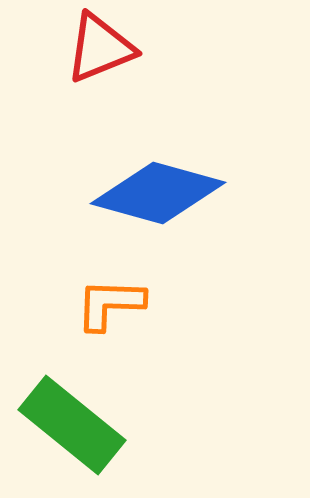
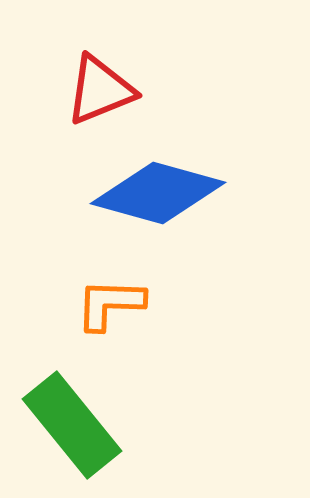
red triangle: moved 42 px down
green rectangle: rotated 12 degrees clockwise
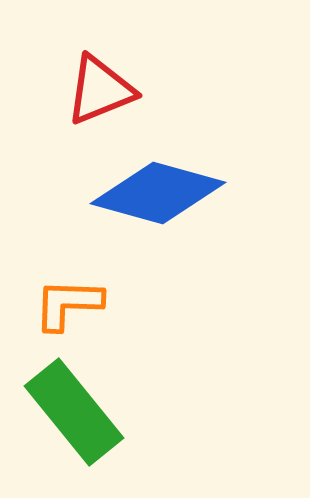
orange L-shape: moved 42 px left
green rectangle: moved 2 px right, 13 px up
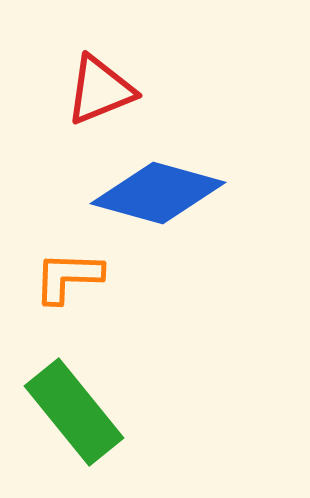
orange L-shape: moved 27 px up
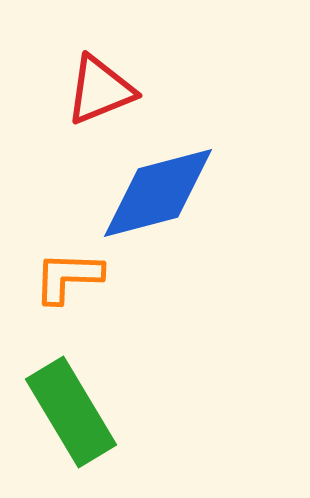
blue diamond: rotated 30 degrees counterclockwise
green rectangle: moved 3 px left; rotated 8 degrees clockwise
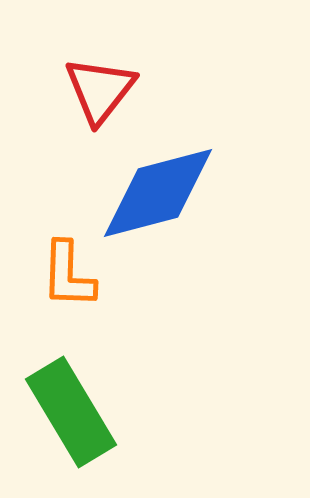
red triangle: rotated 30 degrees counterclockwise
orange L-shape: moved 2 px up; rotated 90 degrees counterclockwise
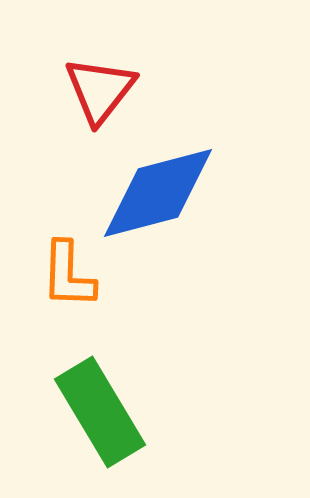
green rectangle: moved 29 px right
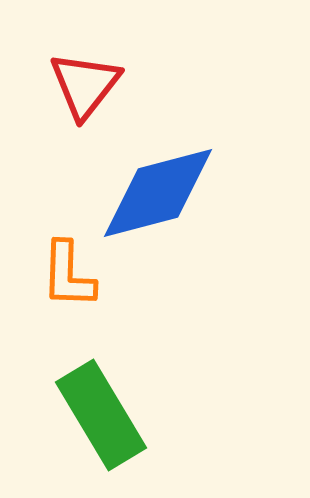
red triangle: moved 15 px left, 5 px up
green rectangle: moved 1 px right, 3 px down
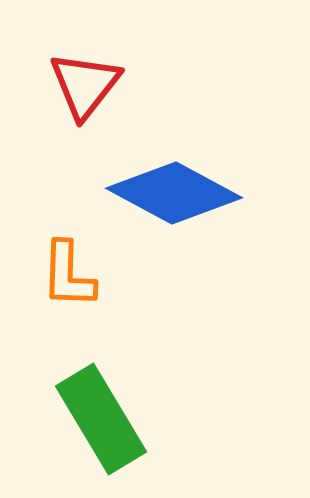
blue diamond: moved 16 px right; rotated 43 degrees clockwise
green rectangle: moved 4 px down
